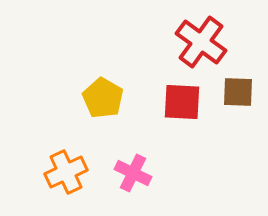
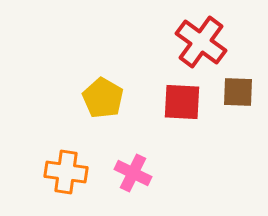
orange cross: rotated 33 degrees clockwise
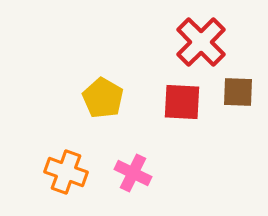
red cross: rotated 9 degrees clockwise
orange cross: rotated 12 degrees clockwise
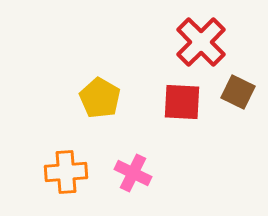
brown square: rotated 24 degrees clockwise
yellow pentagon: moved 3 px left
orange cross: rotated 24 degrees counterclockwise
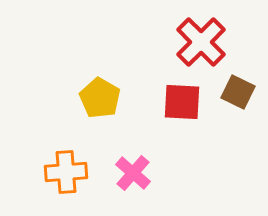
pink cross: rotated 15 degrees clockwise
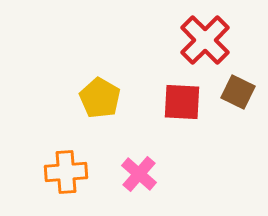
red cross: moved 4 px right, 2 px up
pink cross: moved 6 px right, 1 px down
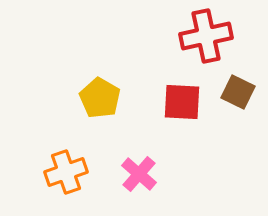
red cross: moved 1 px right, 4 px up; rotated 33 degrees clockwise
orange cross: rotated 15 degrees counterclockwise
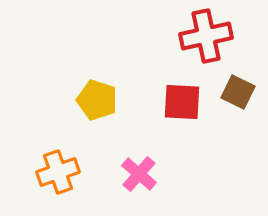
yellow pentagon: moved 3 px left, 2 px down; rotated 12 degrees counterclockwise
orange cross: moved 8 px left
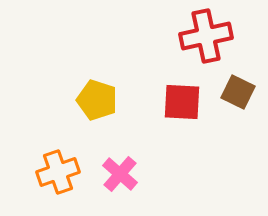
pink cross: moved 19 px left
